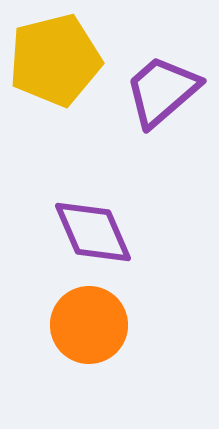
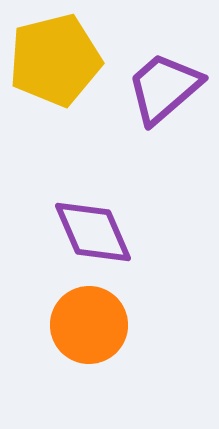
purple trapezoid: moved 2 px right, 3 px up
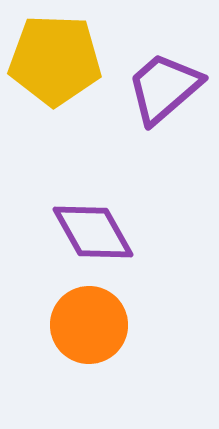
yellow pentagon: rotated 16 degrees clockwise
purple diamond: rotated 6 degrees counterclockwise
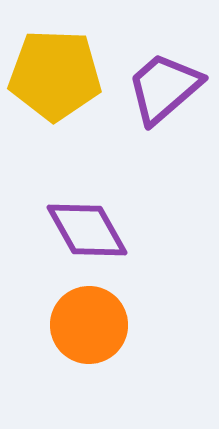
yellow pentagon: moved 15 px down
purple diamond: moved 6 px left, 2 px up
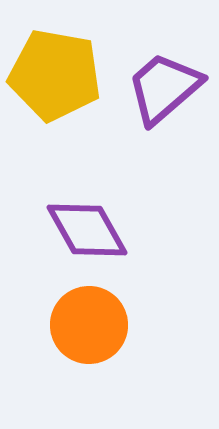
yellow pentagon: rotated 8 degrees clockwise
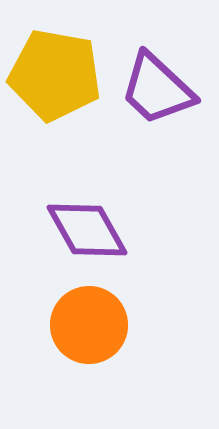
purple trapezoid: moved 7 px left, 1 px down; rotated 96 degrees counterclockwise
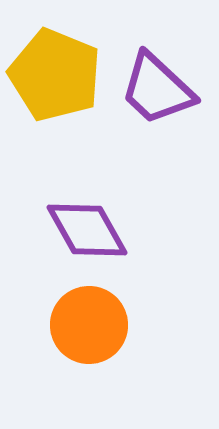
yellow pentagon: rotated 12 degrees clockwise
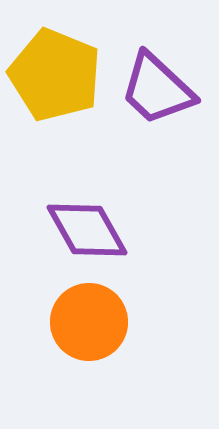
orange circle: moved 3 px up
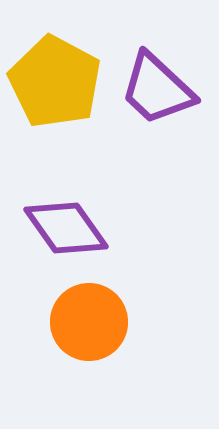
yellow pentagon: moved 7 px down; rotated 6 degrees clockwise
purple diamond: moved 21 px left, 2 px up; rotated 6 degrees counterclockwise
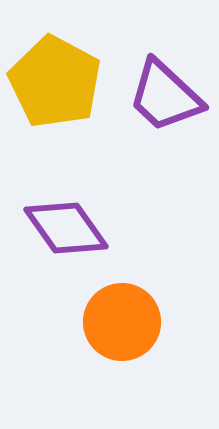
purple trapezoid: moved 8 px right, 7 px down
orange circle: moved 33 px right
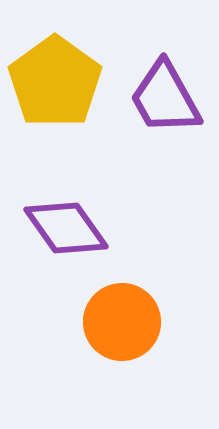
yellow pentagon: rotated 8 degrees clockwise
purple trapezoid: moved 2 px down; rotated 18 degrees clockwise
